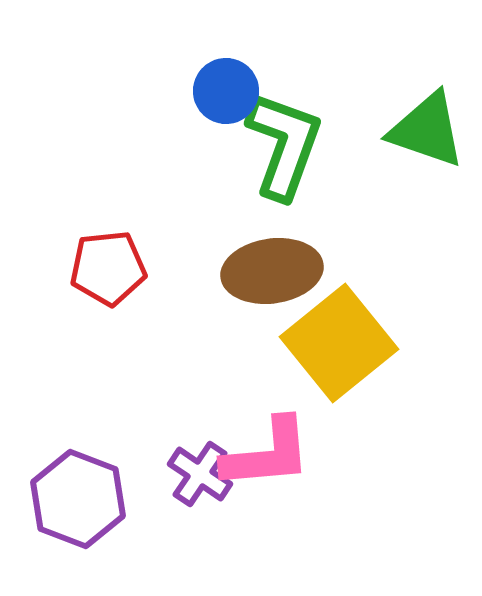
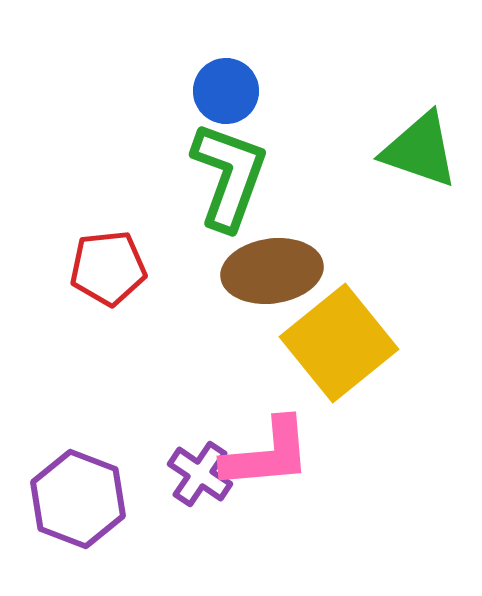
green triangle: moved 7 px left, 20 px down
green L-shape: moved 55 px left, 31 px down
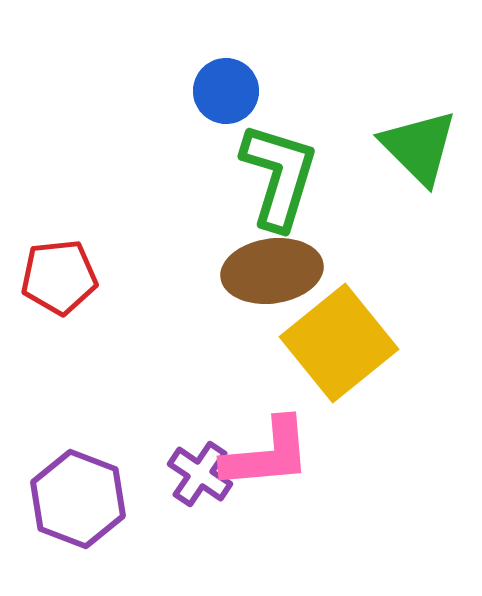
green triangle: moved 1 px left, 3 px up; rotated 26 degrees clockwise
green L-shape: moved 50 px right; rotated 3 degrees counterclockwise
red pentagon: moved 49 px left, 9 px down
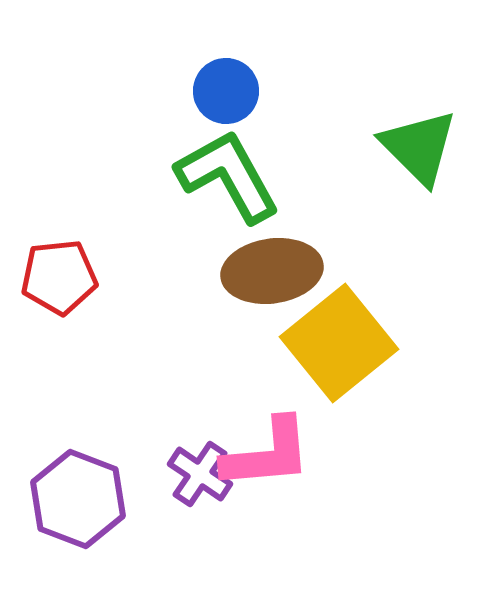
green L-shape: moved 51 px left; rotated 46 degrees counterclockwise
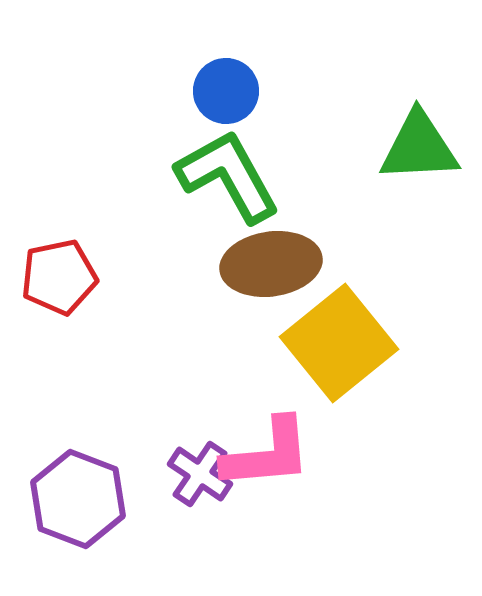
green triangle: rotated 48 degrees counterclockwise
brown ellipse: moved 1 px left, 7 px up
red pentagon: rotated 6 degrees counterclockwise
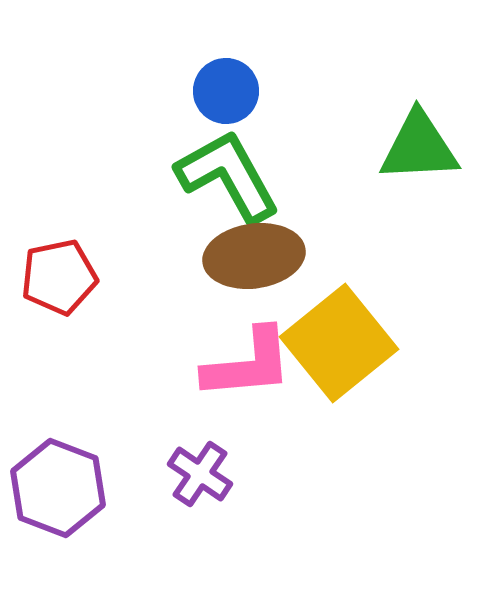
brown ellipse: moved 17 px left, 8 px up
pink L-shape: moved 19 px left, 90 px up
purple hexagon: moved 20 px left, 11 px up
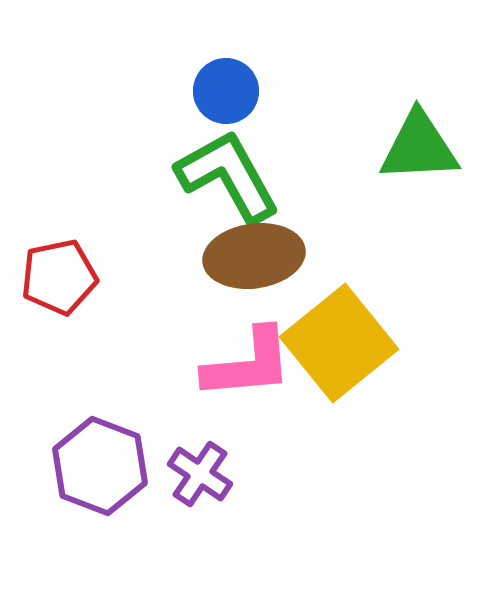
purple hexagon: moved 42 px right, 22 px up
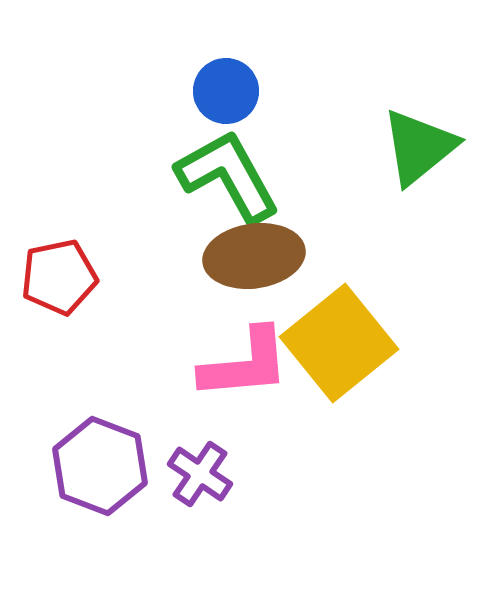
green triangle: rotated 36 degrees counterclockwise
pink L-shape: moved 3 px left
